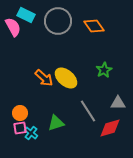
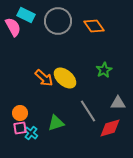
yellow ellipse: moved 1 px left
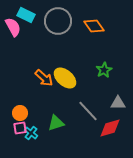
gray line: rotated 10 degrees counterclockwise
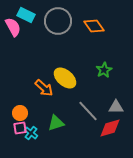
orange arrow: moved 10 px down
gray triangle: moved 2 px left, 4 px down
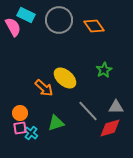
gray circle: moved 1 px right, 1 px up
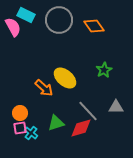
red diamond: moved 29 px left
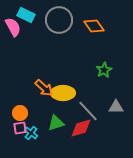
yellow ellipse: moved 2 px left, 15 px down; rotated 40 degrees counterclockwise
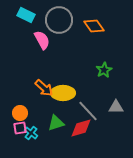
pink semicircle: moved 29 px right, 13 px down
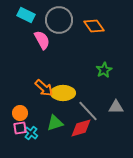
green triangle: moved 1 px left
